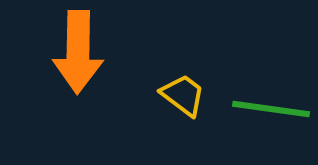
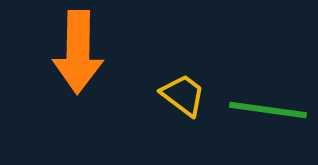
green line: moved 3 px left, 1 px down
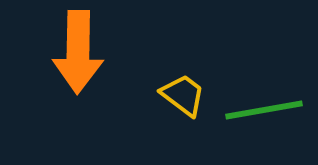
green line: moved 4 px left; rotated 18 degrees counterclockwise
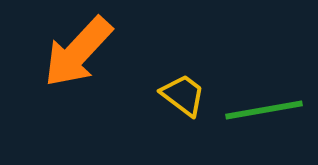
orange arrow: rotated 42 degrees clockwise
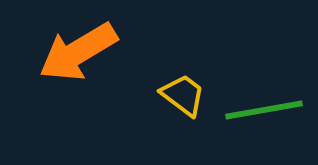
orange arrow: rotated 16 degrees clockwise
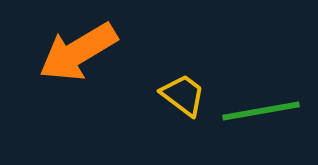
green line: moved 3 px left, 1 px down
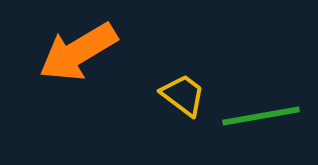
green line: moved 5 px down
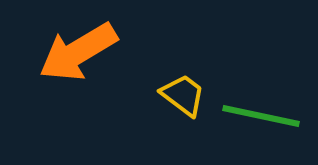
green line: rotated 22 degrees clockwise
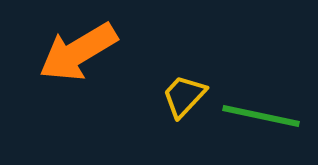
yellow trapezoid: moved 1 px right, 1 px down; rotated 84 degrees counterclockwise
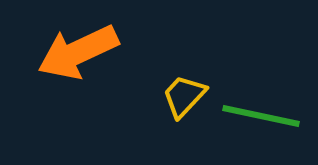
orange arrow: rotated 6 degrees clockwise
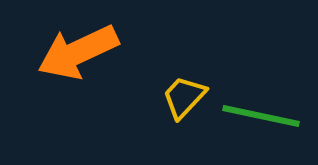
yellow trapezoid: moved 1 px down
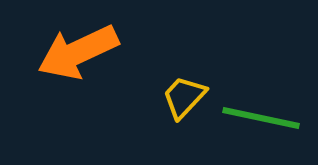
green line: moved 2 px down
